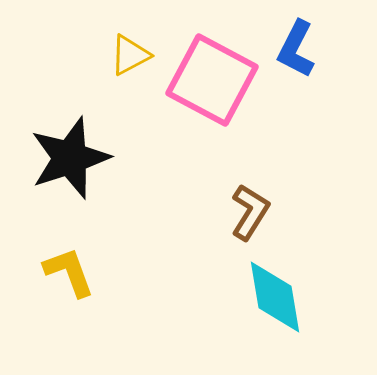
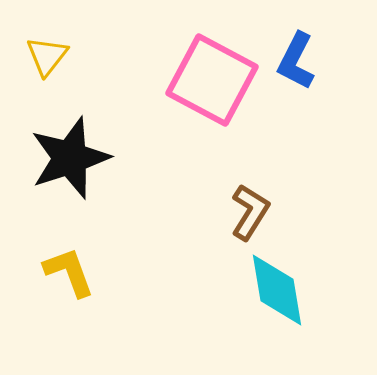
blue L-shape: moved 12 px down
yellow triangle: moved 83 px left, 1 px down; rotated 24 degrees counterclockwise
cyan diamond: moved 2 px right, 7 px up
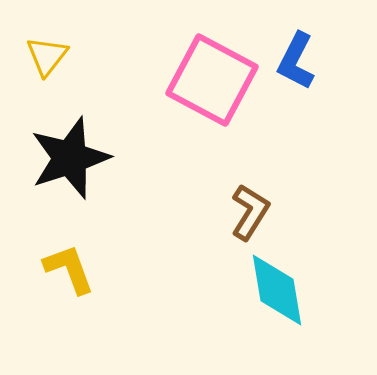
yellow L-shape: moved 3 px up
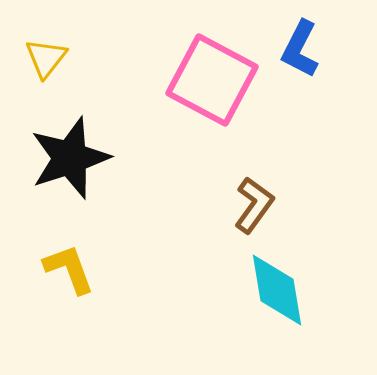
yellow triangle: moved 1 px left, 2 px down
blue L-shape: moved 4 px right, 12 px up
brown L-shape: moved 4 px right, 7 px up; rotated 4 degrees clockwise
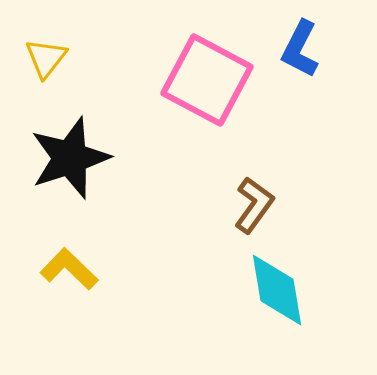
pink square: moved 5 px left
yellow L-shape: rotated 26 degrees counterclockwise
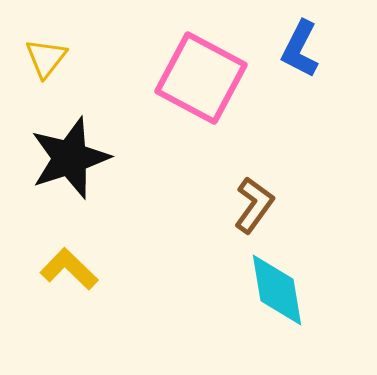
pink square: moved 6 px left, 2 px up
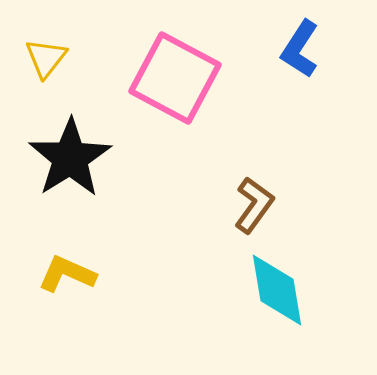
blue L-shape: rotated 6 degrees clockwise
pink square: moved 26 px left
black star: rotated 14 degrees counterclockwise
yellow L-shape: moved 2 px left, 5 px down; rotated 20 degrees counterclockwise
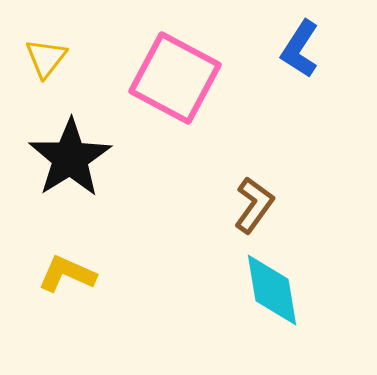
cyan diamond: moved 5 px left
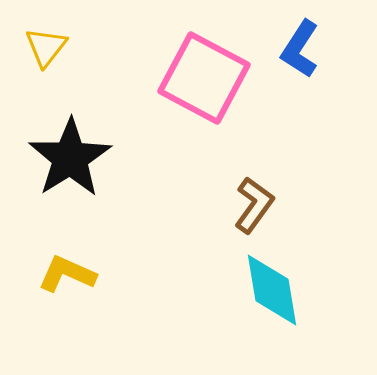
yellow triangle: moved 11 px up
pink square: moved 29 px right
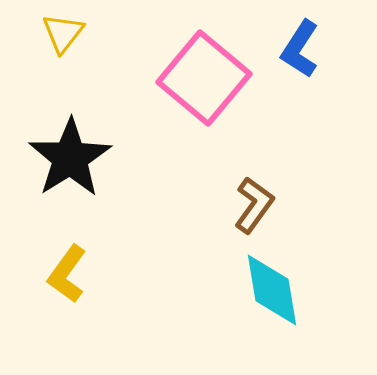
yellow triangle: moved 17 px right, 14 px up
pink square: rotated 12 degrees clockwise
yellow L-shape: rotated 78 degrees counterclockwise
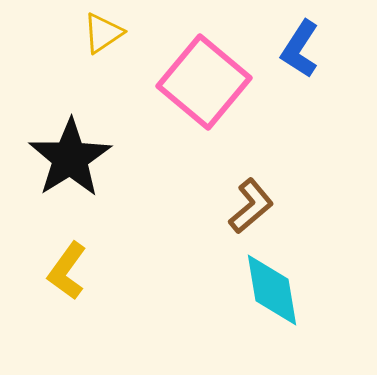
yellow triangle: moved 40 px right; rotated 18 degrees clockwise
pink square: moved 4 px down
brown L-shape: moved 3 px left, 1 px down; rotated 14 degrees clockwise
yellow L-shape: moved 3 px up
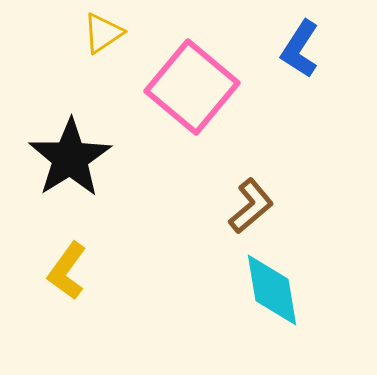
pink square: moved 12 px left, 5 px down
